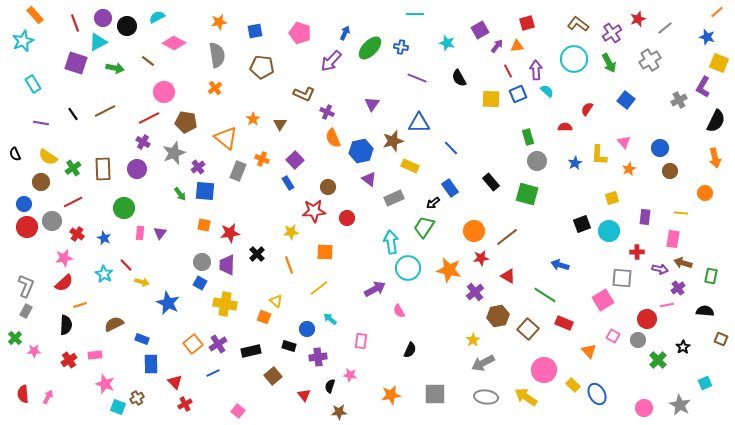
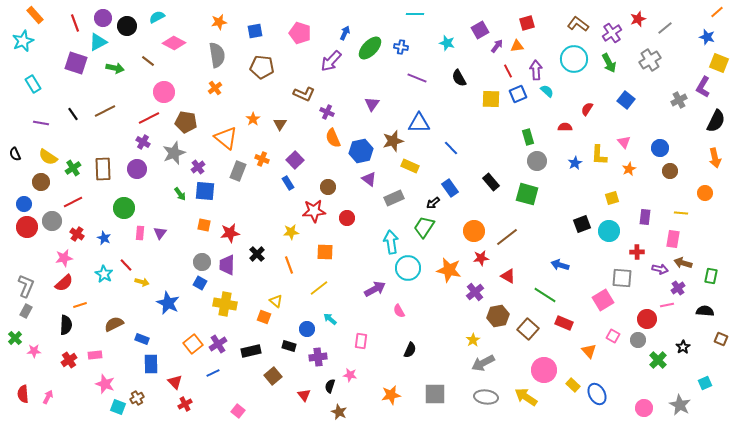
brown star at (339, 412): rotated 28 degrees clockwise
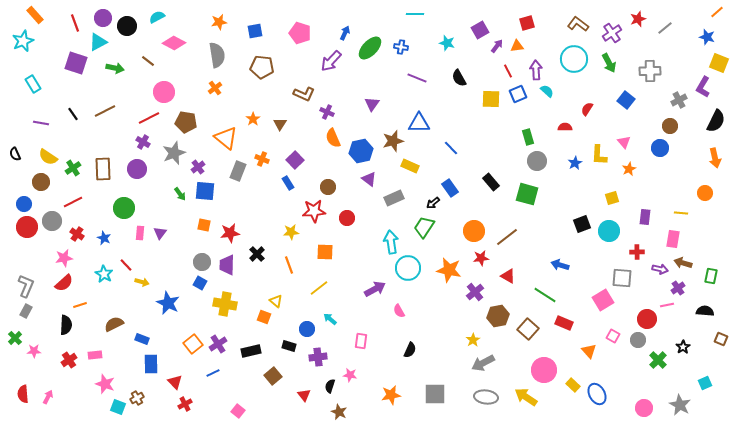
gray cross at (650, 60): moved 11 px down; rotated 30 degrees clockwise
brown circle at (670, 171): moved 45 px up
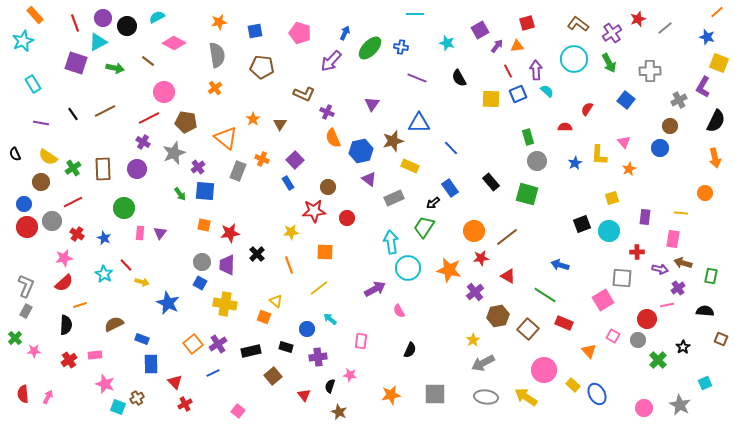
black rectangle at (289, 346): moved 3 px left, 1 px down
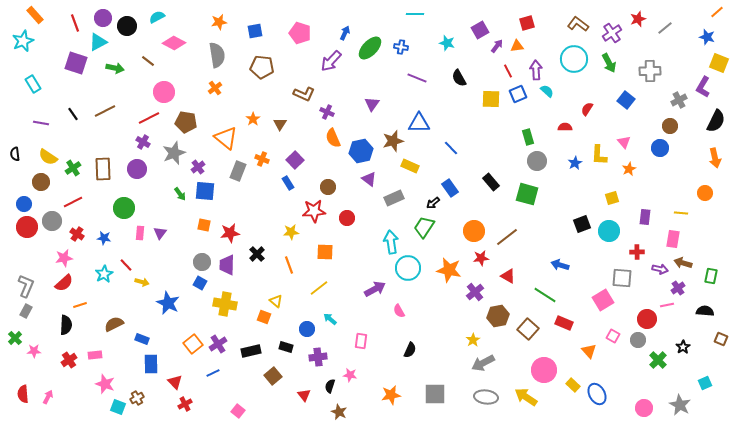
black semicircle at (15, 154): rotated 16 degrees clockwise
blue star at (104, 238): rotated 16 degrees counterclockwise
cyan star at (104, 274): rotated 12 degrees clockwise
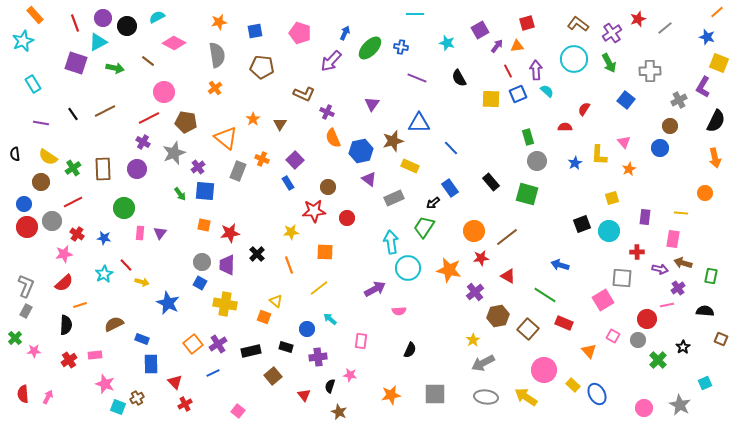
red semicircle at (587, 109): moved 3 px left
pink star at (64, 258): moved 4 px up
pink semicircle at (399, 311): rotated 64 degrees counterclockwise
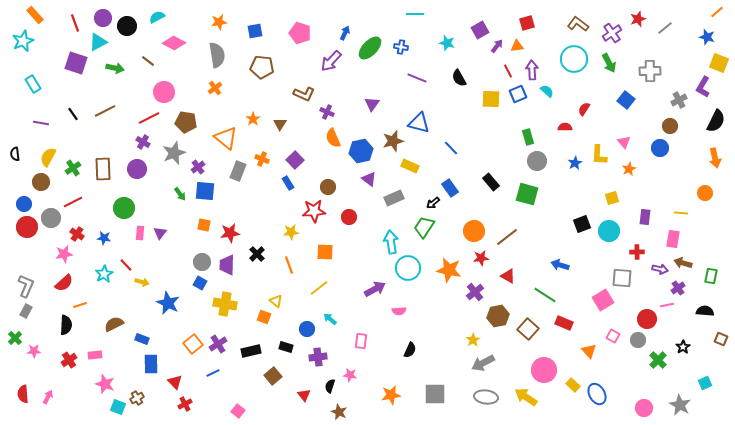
purple arrow at (536, 70): moved 4 px left
blue triangle at (419, 123): rotated 15 degrees clockwise
yellow semicircle at (48, 157): rotated 84 degrees clockwise
red circle at (347, 218): moved 2 px right, 1 px up
gray circle at (52, 221): moved 1 px left, 3 px up
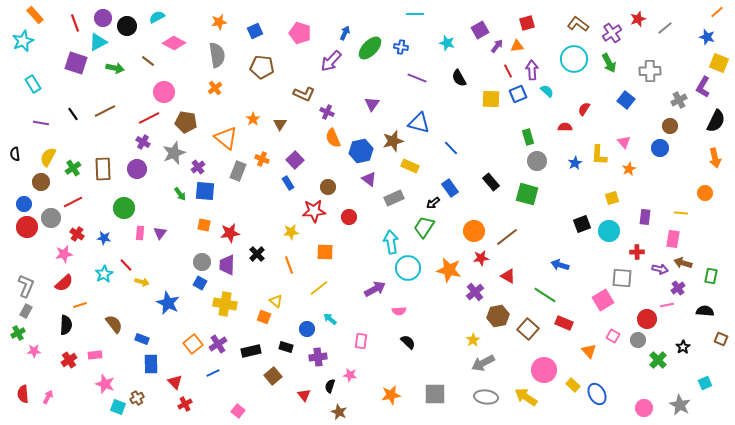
blue square at (255, 31): rotated 14 degrees counterclockwise
brown semicircle at (114, 324): rotated 78 degrees clockwise
green cross at (15, 338): moved 3 px right, 5 px up; rotated 16 degrees clockwise
black semicircle at (410, 350): moved 2 px left, 8 px up; rotated 70 degrees counterclockwise
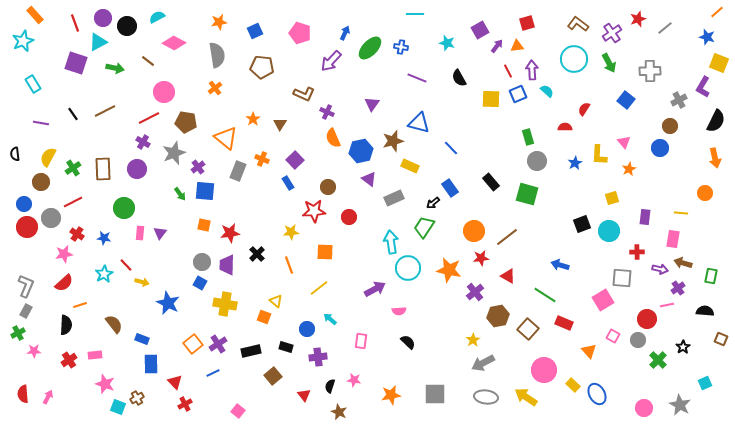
pink star at (350, 375): moved 4 px right, 5 px down
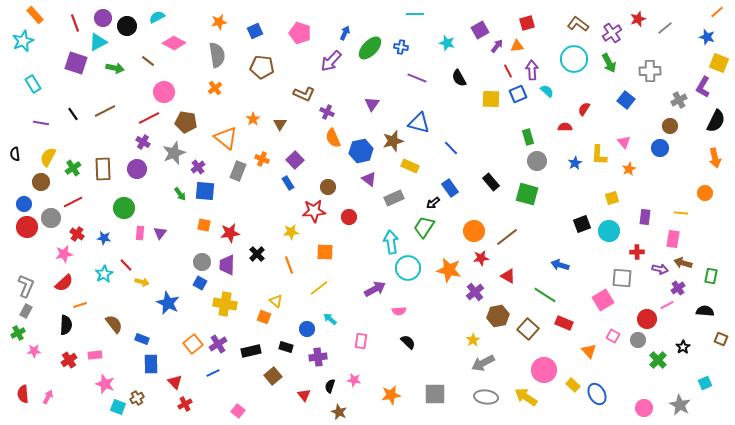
pink line at (667, 305): rotated 16 degrees counterclockwise
